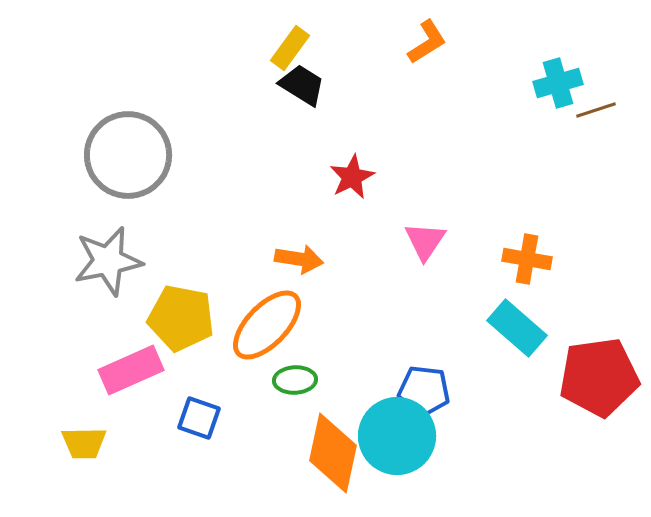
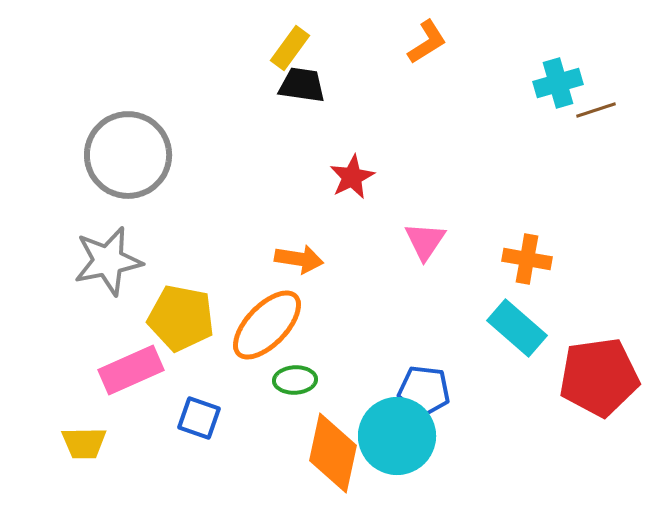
black trapezoid: rotated 24 degrees counterclockwise
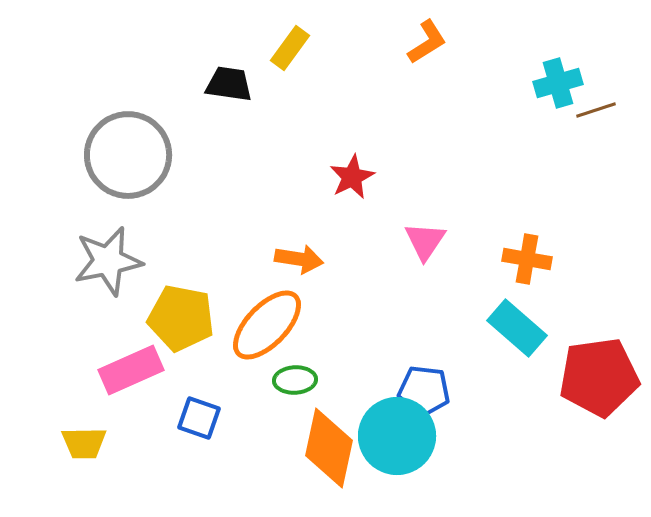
black trapezoid: moved 73 px left, 1 px up
orange diamond: moved 4 px left, 5 px up
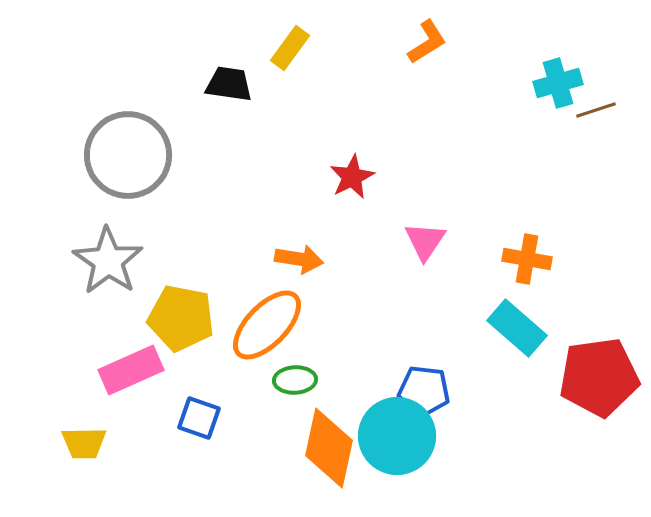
gray star: rotated 26 degrees counterclockwise
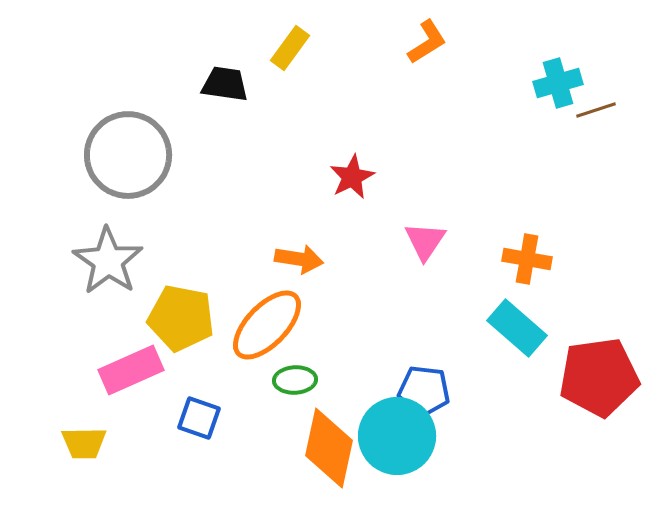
black trapezoid: moved 4 px left
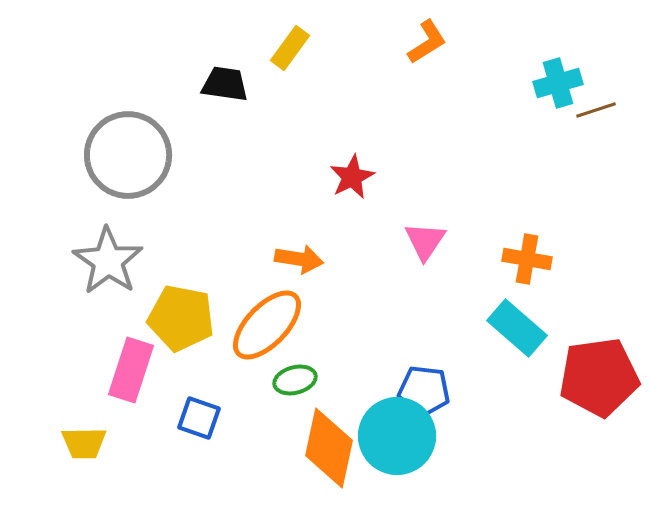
pink rectangle: rotated 48 degrees counterclockwise
green ellipse: rotated 12 degrees counterclockwise
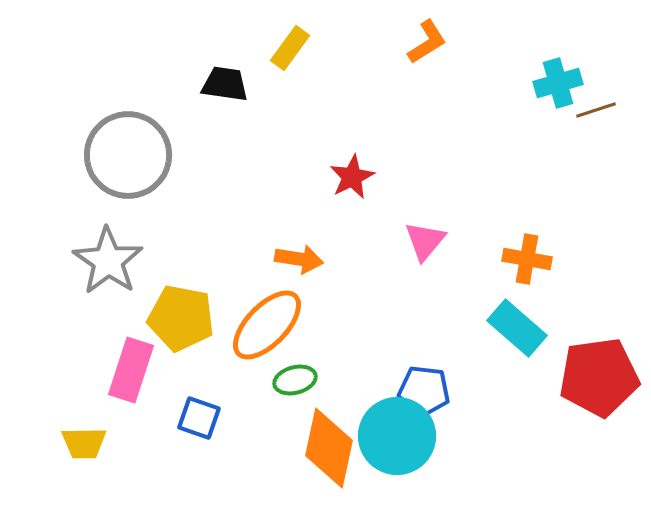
pink triangle: rotated 6 degrees clockwise
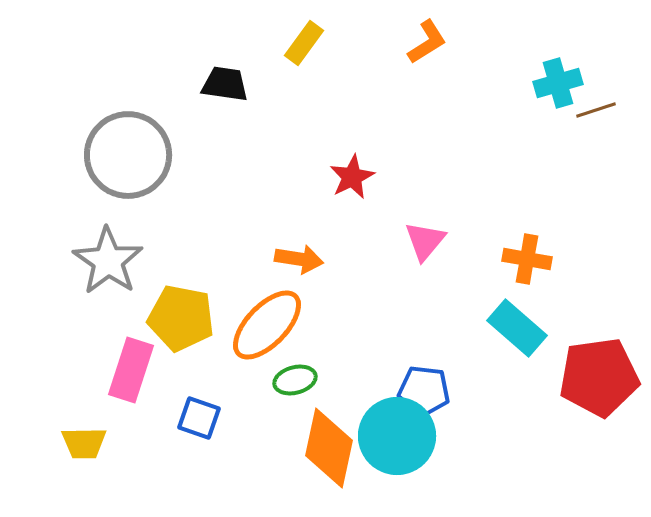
yellow rectangle: moved 14 px right, 5 px up
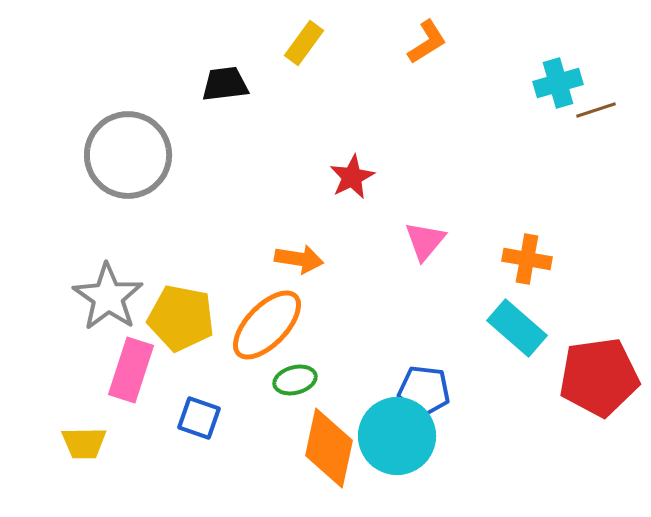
black trapezoid: rotated 15 degrees counterclockwise
gray star: moved 36 px down
